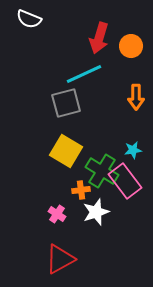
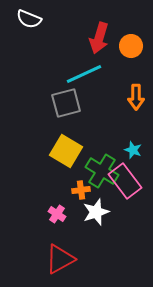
cyan star: rotated 30 degrees clockwise
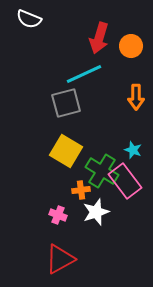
pink cross: moved 1 px right, 1 px down; rotated 12 degrees counterclockwise
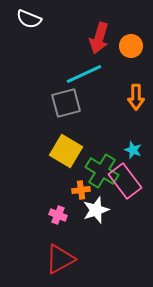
white star: moved 2 px up
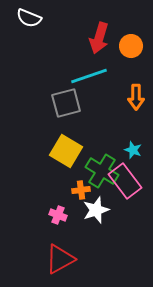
white semicircle: moved 1 px up
cyan line: moved 5 px right, 2 px down; rotated 6 degrees clockwise
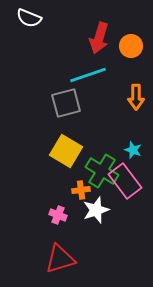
cyan line: moved 1 px left, 1 px up
red triangle: rotated 12 degrees clockwise
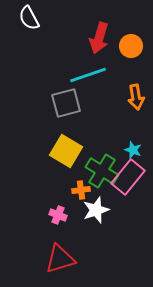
white semicircle: rotated 40 degrees clockwise
orange arrow: rotated 10 degrees counterclockwise
pink rectangle: moved 3 px right, 4 px up; rotated 76 degrees clockwise
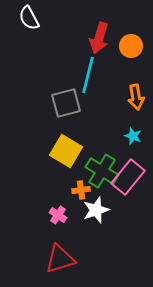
cyan line: rotated 57 degrees counterclockwise
cyan star: moved 14 px up
pink cross: rotated 12 degrees clockwise
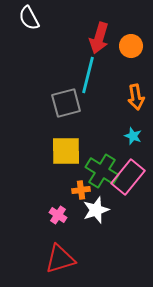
yellow square: rotated 32 degrees counterclockwise
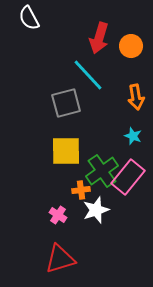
cyan line: rotated 57 degrees counterclockwise
green cross: rotated 24 degrees clockwise
